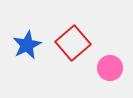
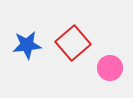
blue star: rotated 20 degrees clockwise
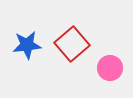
red square: moved 1 px left, 1 px down
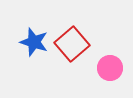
blue star: moved 7 px right, 3 px up; rotated 24 degrees clockwise
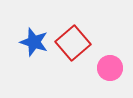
red square: moved 1 px right, 1 px up
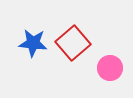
blue star: moved 1 px left, 1 px down; rotated 12 degrees counterclockwise
